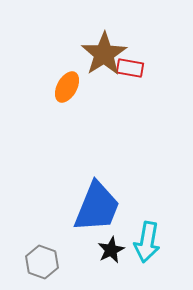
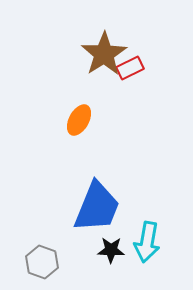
red rectangle: rotated 36 degrees counterclockwise
orange ellipse: moved 12 px right, 33 px down
black star: rotated 28 degrees clockwise
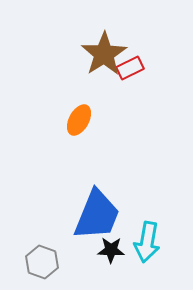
blue trapezoid: moved 8 px down
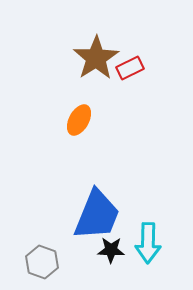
brown star: moved 8 px left, 4 px down
cyan arrow: moved 1 px right, 1 px down; rotated 9 degrees counterclockwise
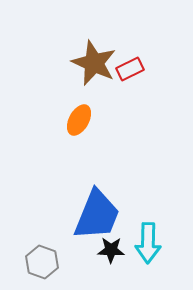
brown star: moved 2 px left, 5 px down; rotated 15 degrees counterclockwise
red rectangle: moved 1 px down
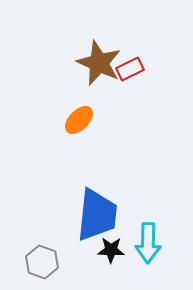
brown star: moved 5 px right
orange ellipse: rotated 16 degrees clockwise
blue trapezoid: rotated 16 degrees counterclockwise
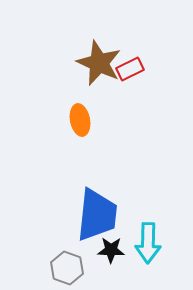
orange ellipse: moved 1 px right; rotated 56 degrees counterclockwise
gray hexagon: moved 25 px right, 6 px down
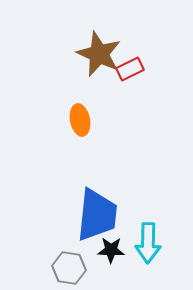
brown star: moved 9 px up
gray hexagon: moved 2 px right; rotated 12 degrees counterclockwise
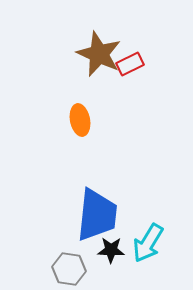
red rectangle: moved 5 px up
cyan arrow: rotated 30 degrees clockwise
gray hexagon: moved 1 px down
